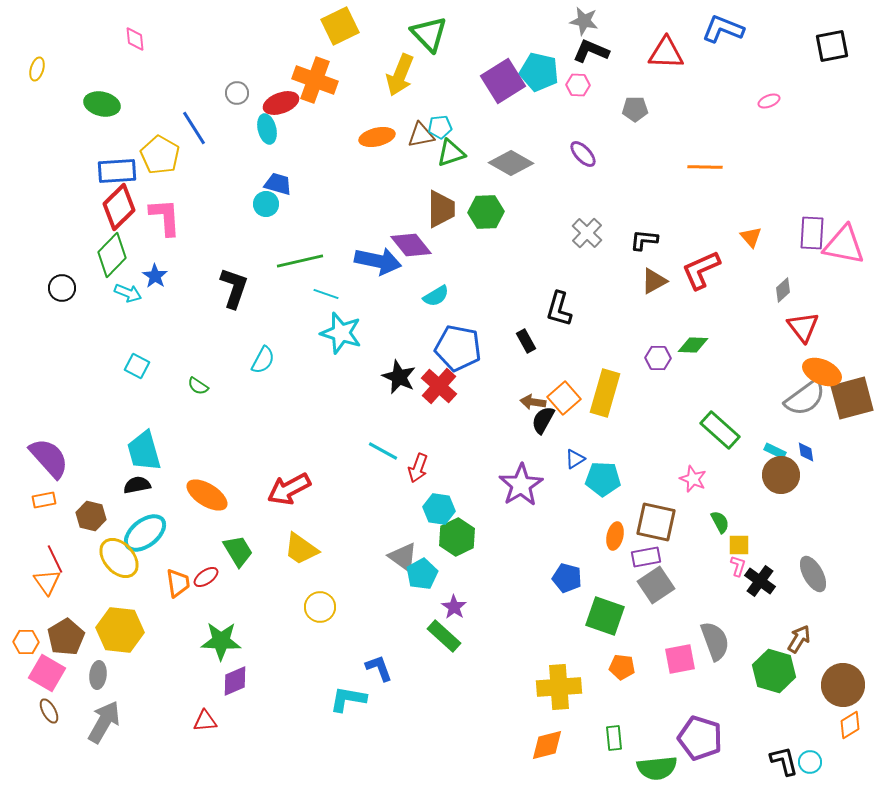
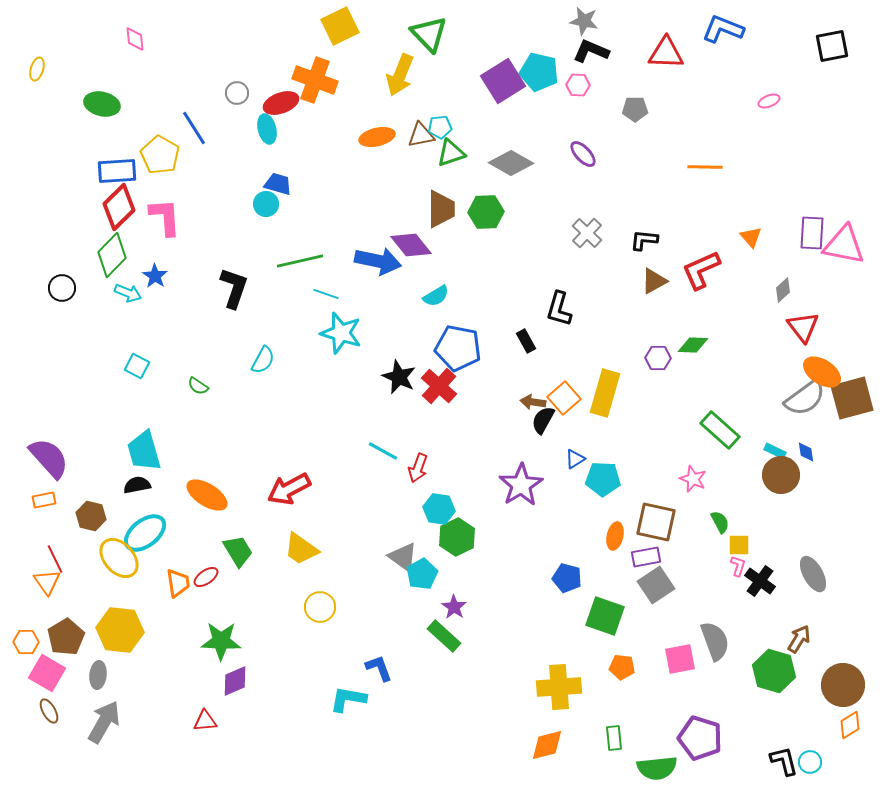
orange ellipse at (822, 372): rotated 9 degrees clockwise
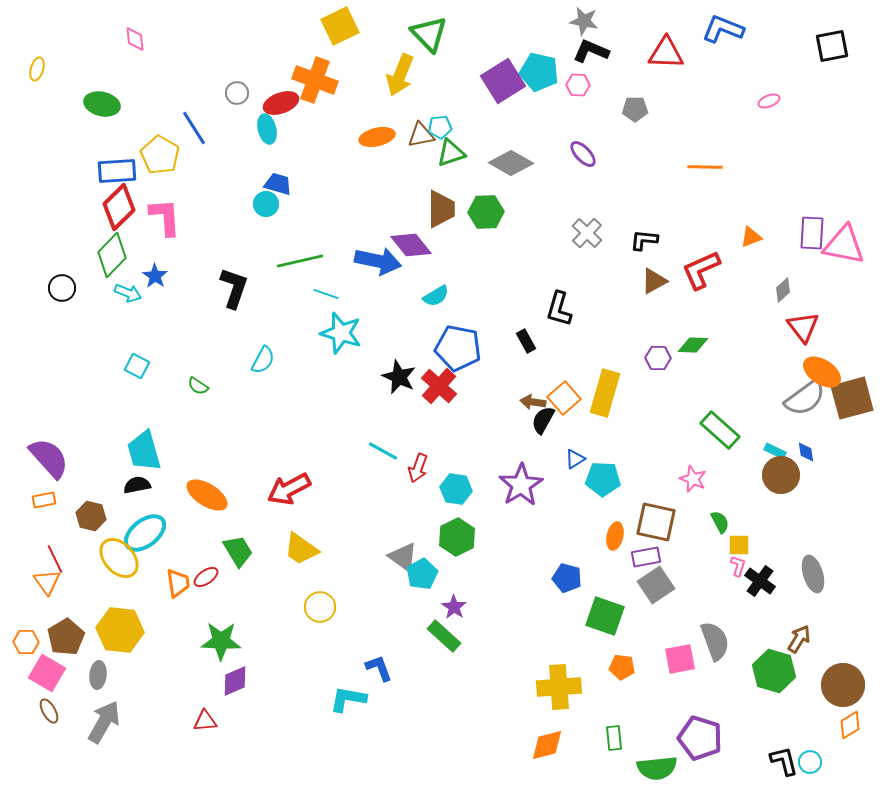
orange triangle at (751, 237): rotated 50 degrees clockwise
cyan hexagon at (439, 509): moved 17 px right, 20 px up
gray ellipse at (813, 574): rotated 12 degrees clockwise
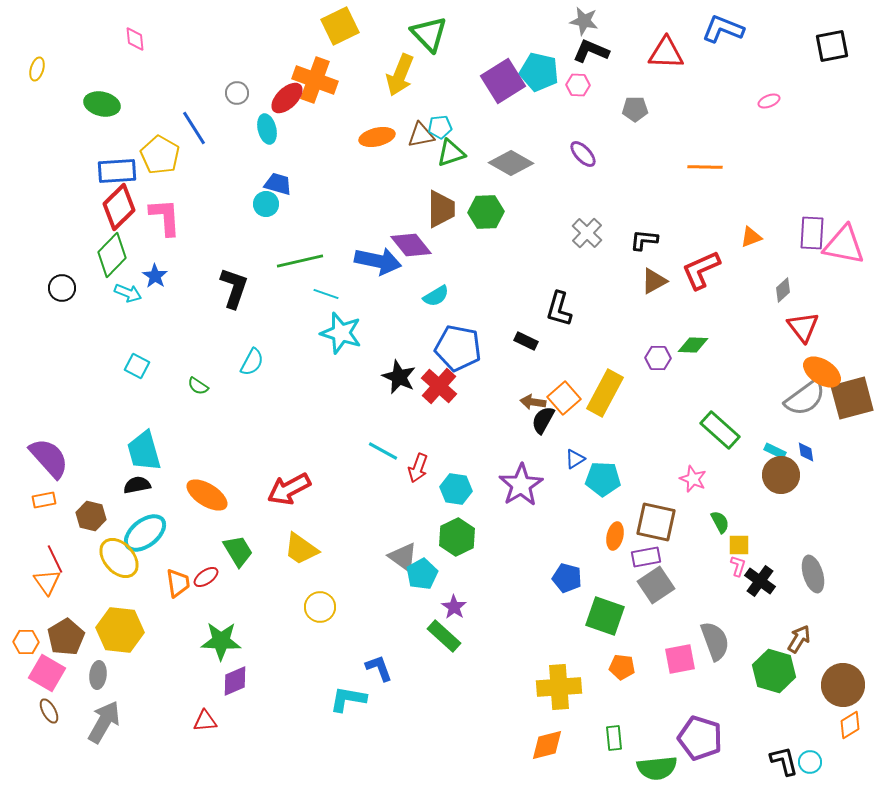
red ellipse at (281, 103): moved 6 px right, 5 px up; rotated 24 degrees counterclockwise
black rectangle at (526, 341): rotated 35 degrees counterclockwise
cyan semicircle at (263, 360): moved 11 px left, 2 px down
yellow rectangle at (605, 393): rotated 12 degrees clockwise
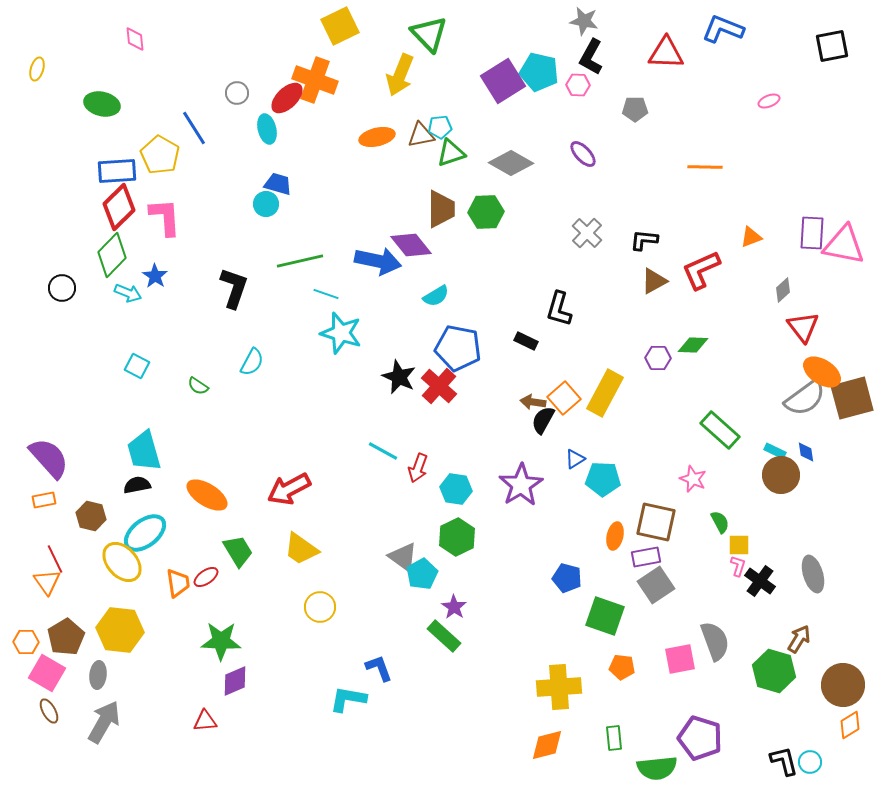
black L-shape at (591, 51): moved 6 px down; rotated 84 degrees counterclockwise
yellow ellipse at (119, 558): moved 3 px right, 4 px down
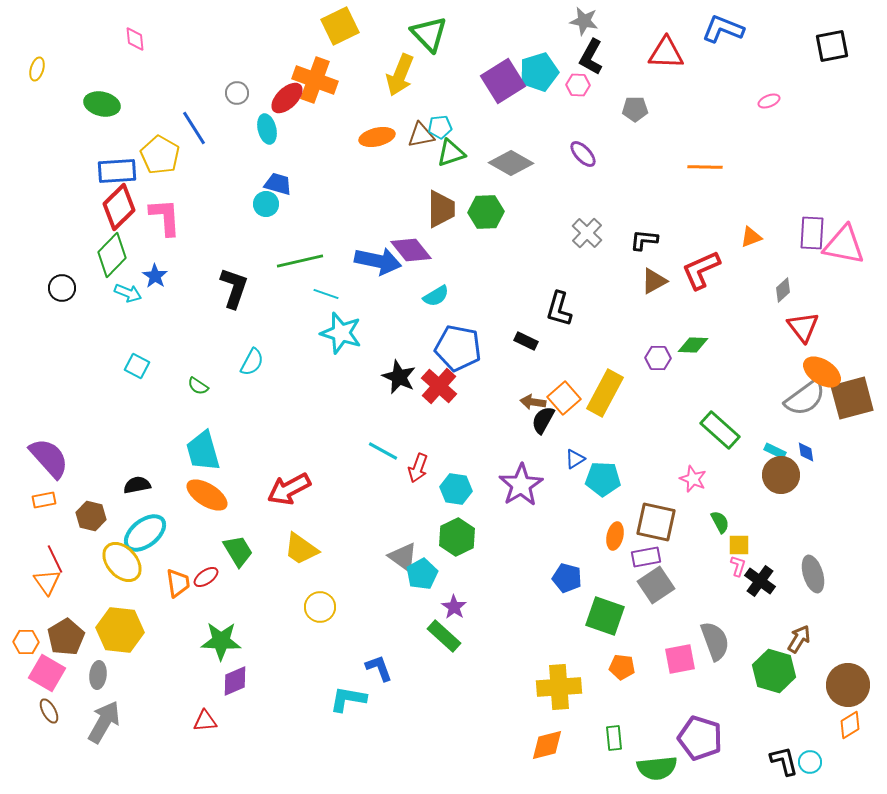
cyan pentagon at (539, 72): rotated 30 degrees counterclockwise
purple diamond at (411, 245): moved 5 px down
cyan trapezoid at (144, 451): moved 59 px right
brown circle at (843, 685): moved 5 px right
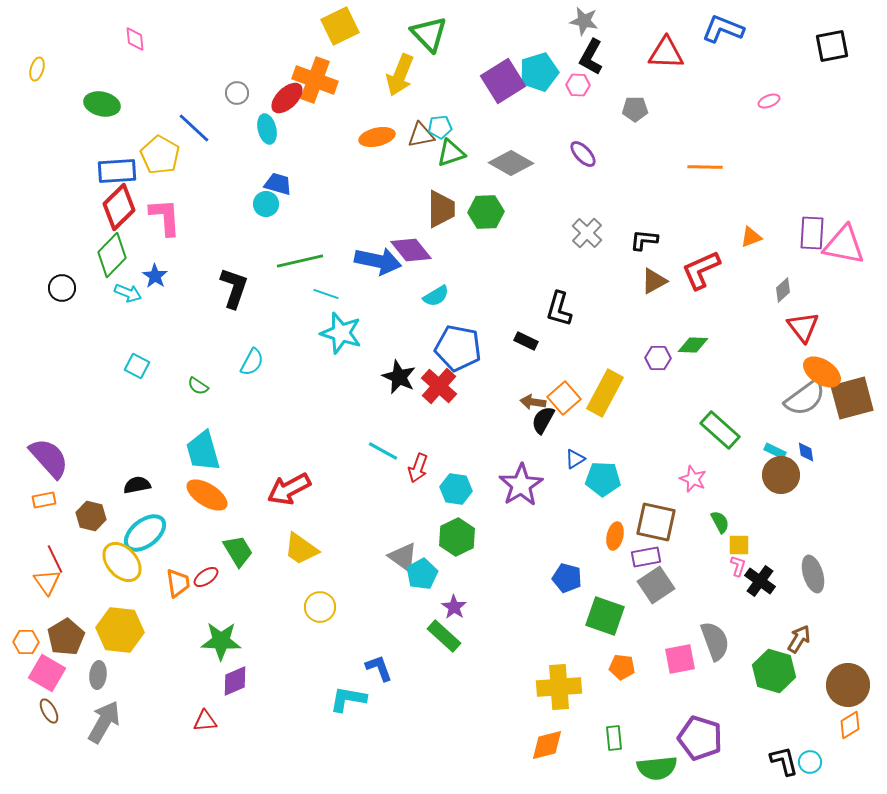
blue line at (194, 128): rotated 15 degrees counterclockwise
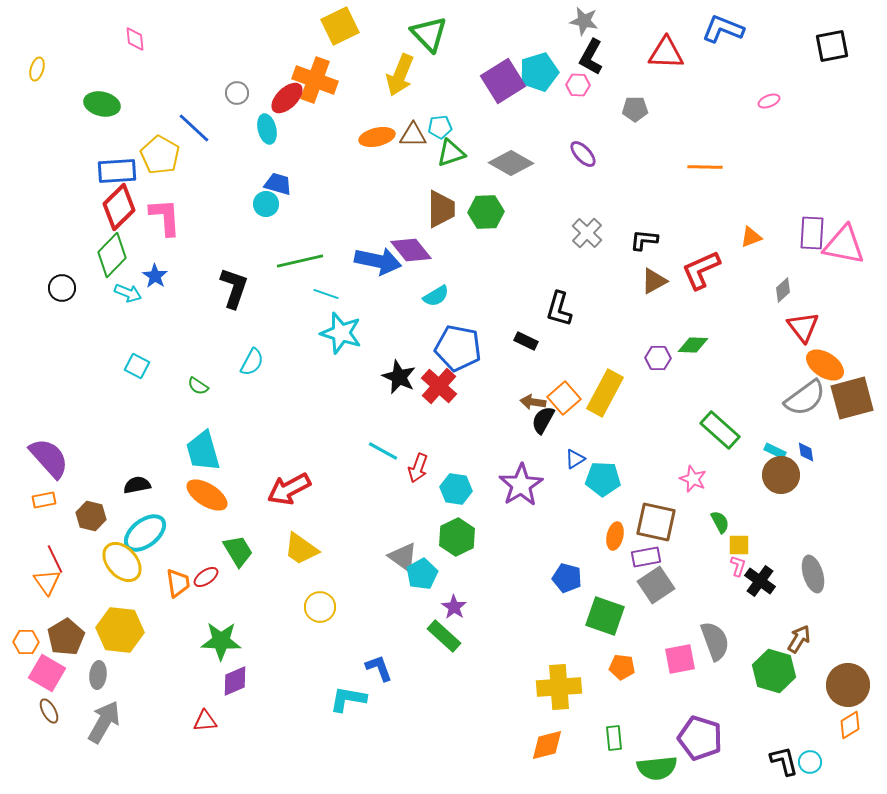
brown triangle at (421, 135): moved 8 px left; rotated 12 degrees clockwise
orange ellipse at (822, 372): moved 3 px right, 7 px up
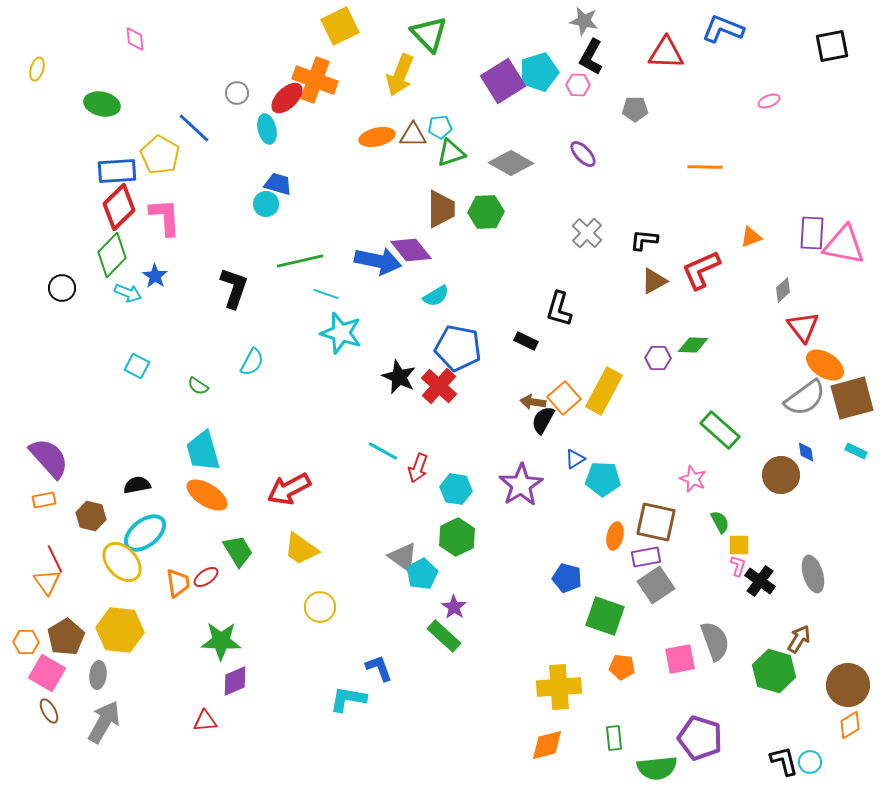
yellow rectangle at (605, 393): moved 1 px left, 2 px up
cyan rectangle at (775, 451): moved 81 px right
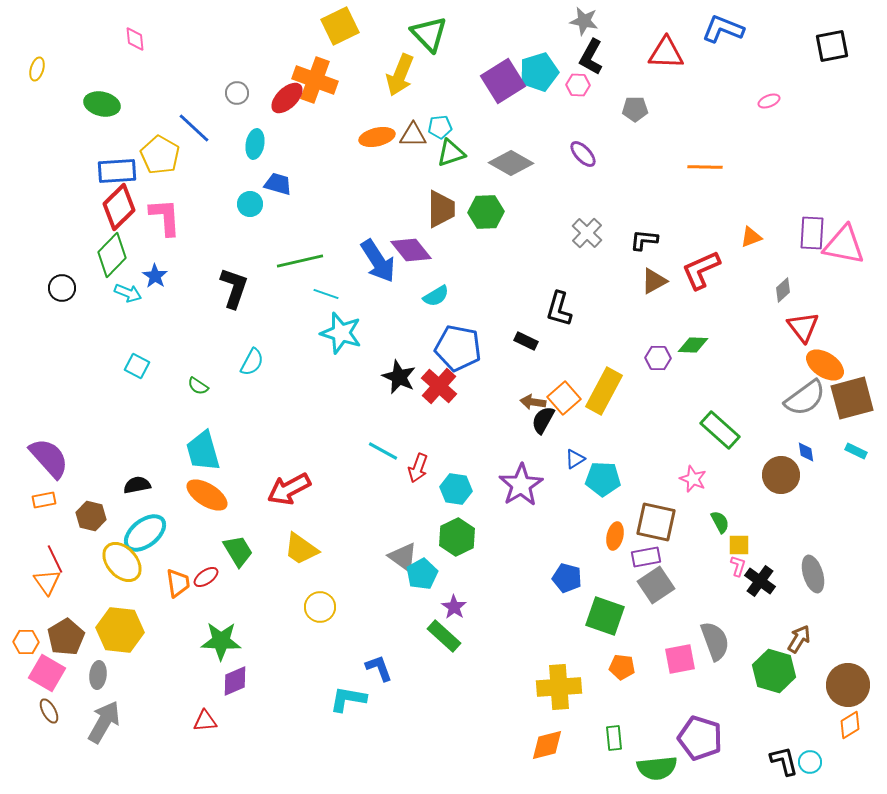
cyan ellipse at (267, 129): moved 12 px left, 15 px down; rotated 24 degrees clockwise
cyan circle at (266, 204): moved 16 px left
blue arrow at (378, 261): rotated 45 degrees clockwise
